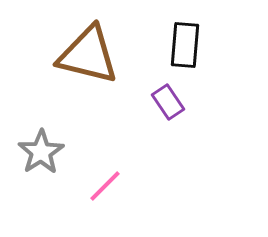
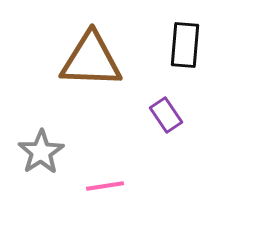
brown triangle: moved 3 px right, 5 px down; rotated 12 degrees counterclockwise
purple rectangle: moved 2 px left, 13 px down
pink line: rotated 36 degrees clockwise
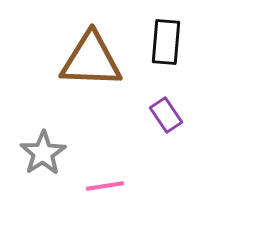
black rectangle: moved 19 px left, 3 px up
gray star: moved 2 px right, 1 px down
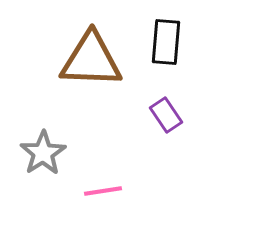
pink line: moved 2 px left, 5 px down
